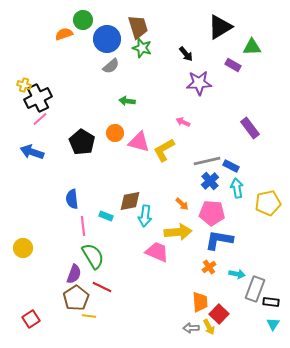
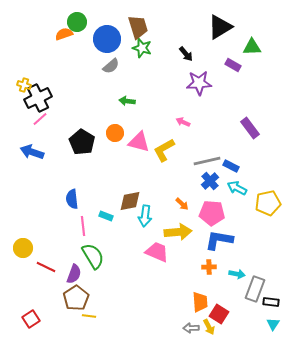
green circle at (83, 20): moved 6 px left, 2 px down
cyan arrow at (237, 188): rotated 54 degrees counterclockwise
orange cross at (209, 267): rotated 32 degrees clockwise
red line at (102, 287): moved 56 px left, 20 px up
red square at (219, 314): rotated 12 degrees counterclockwise
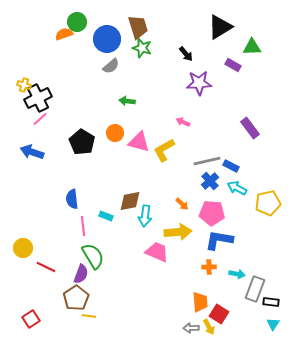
purple semicircle at (74, 274): moved 7 px right
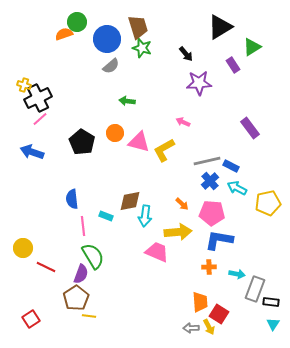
green triangle at (252, 47): rotated 30 degrees counterclockwise
purple rectangle at (233, 65): rotated 28 degrees clockwise
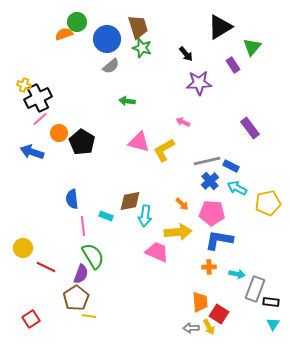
green triangle at (252, 47): rotated 18 degrees counterclockwise
orange circle at (115, 133): moved 56 px left
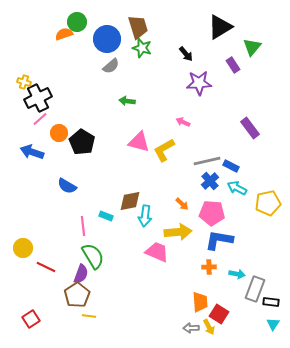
yellow cross at (24, 85): moved 3 px up
blue semicircle at (72, 199): moved 5 px left, 13 px up; rotated 54 degrees counterclockwise
brown pentagon at (76, 298): moved 1 px right, 3 px up
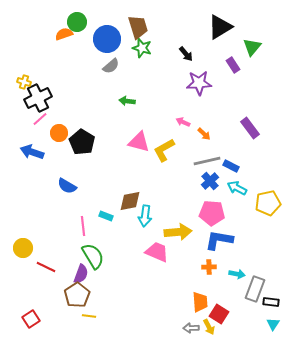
orange arrow at (182, 204): moved 22 px right, 70 px up
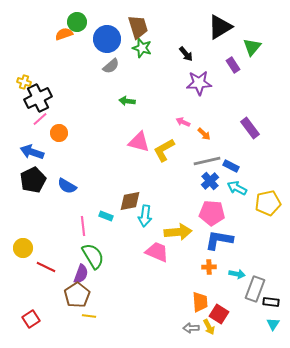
black pentagon at (82, 142): moved 49 px left, 38 px down; rotated 15 degrees clockwise
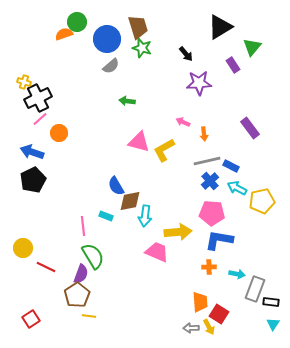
orange arrow at (204, 134): rotated 40 degrees clockwise
blue semicircle at (67, 186): moved 49 px right; rotated 30 degrees clockwise
yellow pentagon at (268, 203): moved 6 px left, 2 px up
